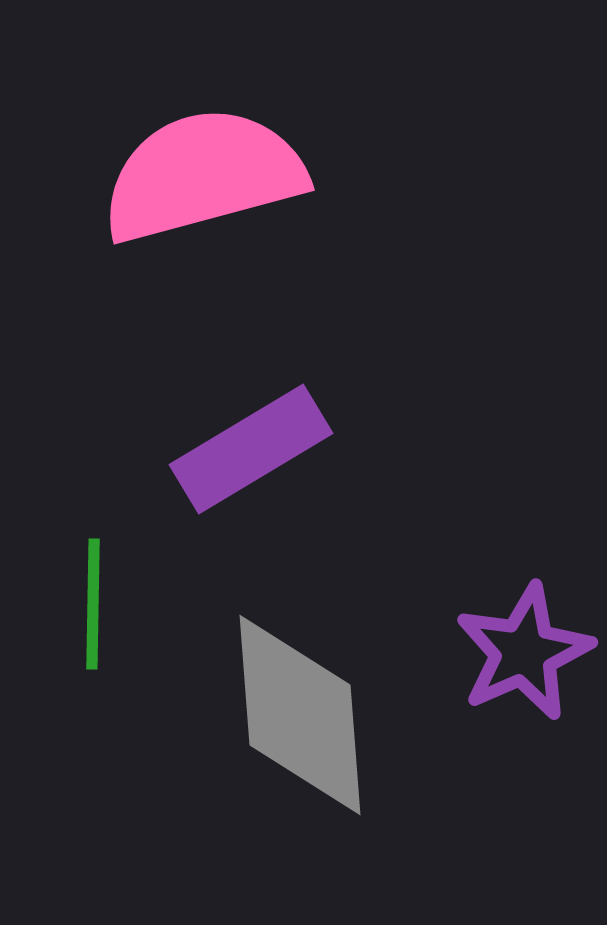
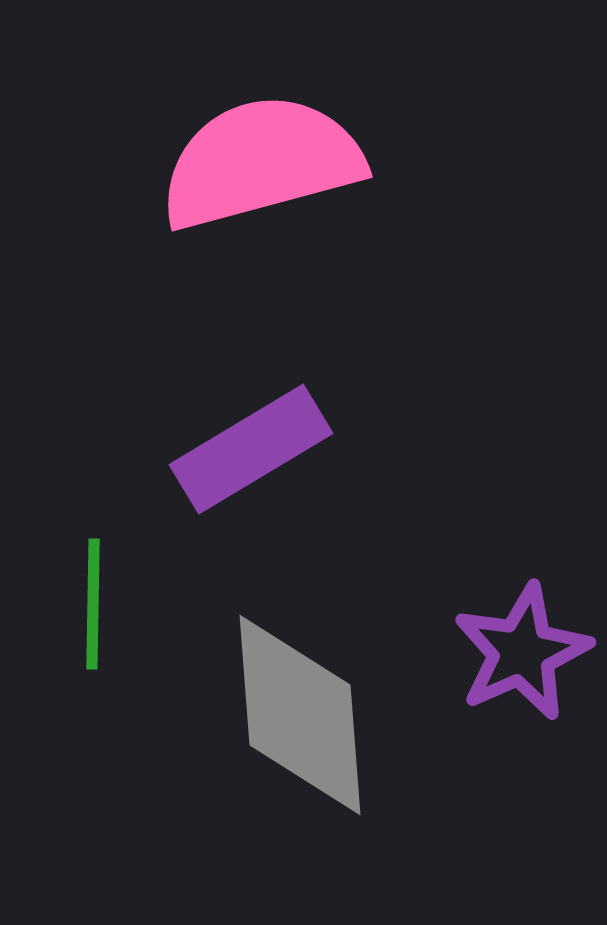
pink semicircle: moved 58 px right, 13 px up
purple star: moved 2 px left
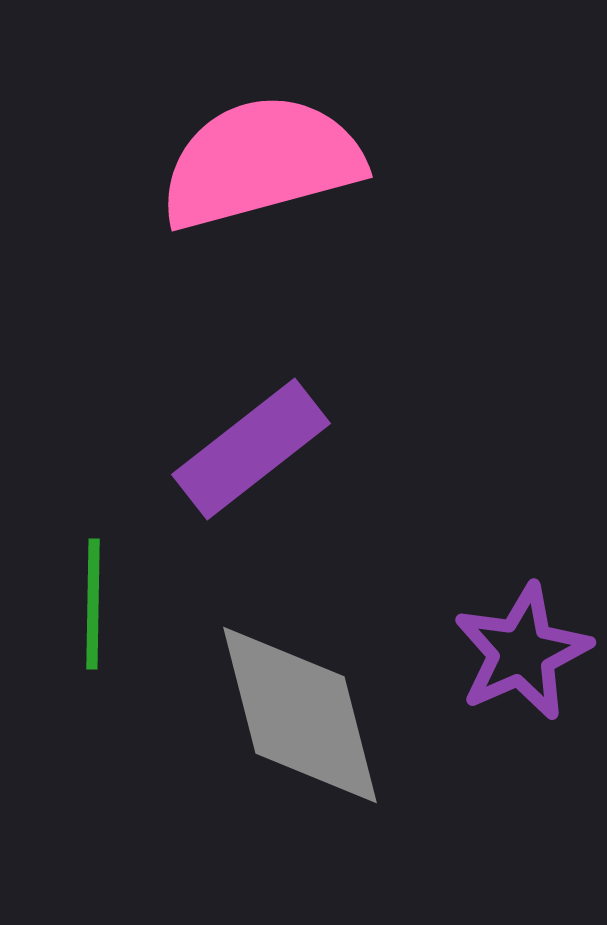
purple rectangle: rotated 7 degrees counterclockwise
gray diamond: rotated 10 degrees counterclockwise
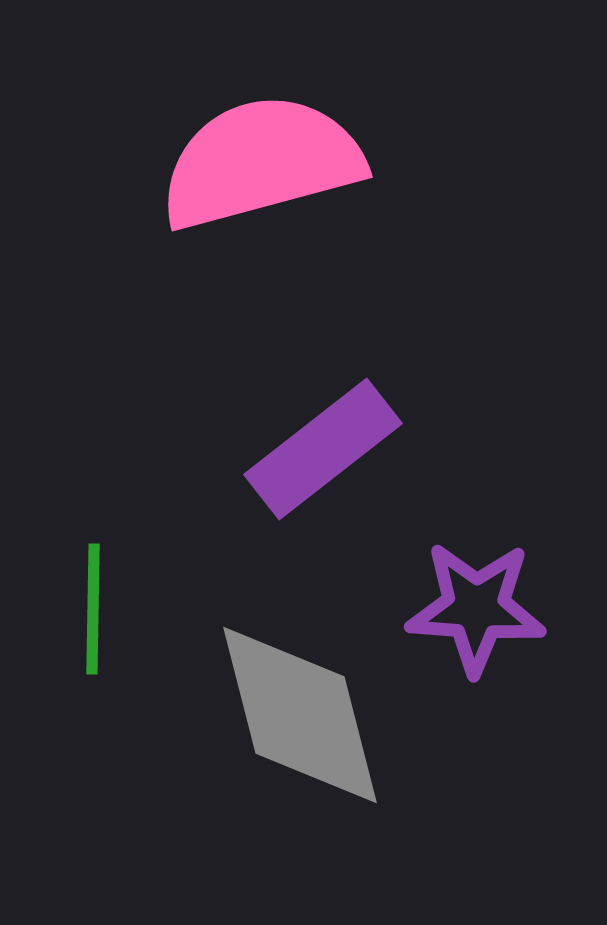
purple rectangle: moved 72 px right
green line: moved 5 px down
purple star: moved 46 px left, 44 px up; rotated 28 degrees clockwise
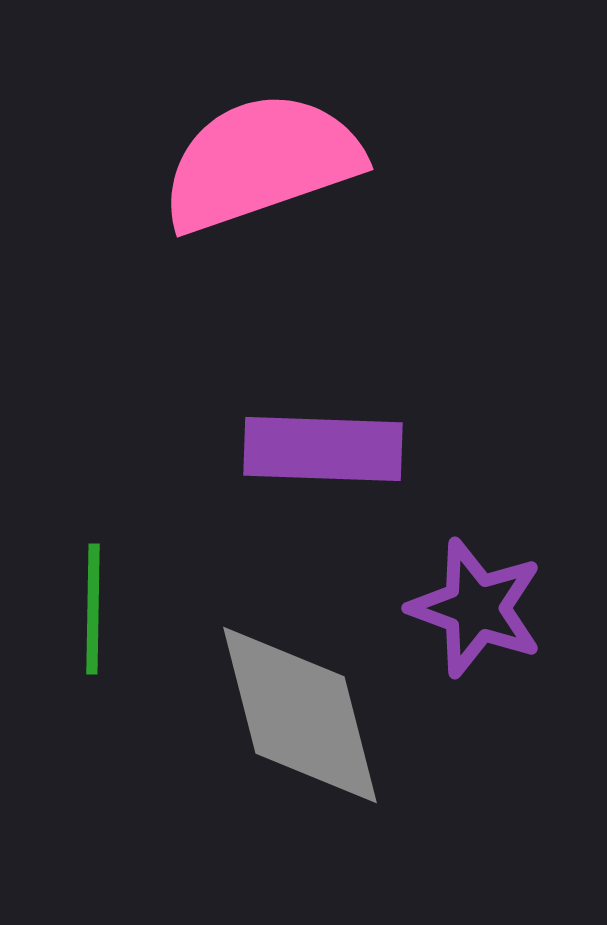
pink semicircle: rotated 4 degrees counterclockwise
purple rectangle: rotated 40 degrees clockwise
purple star: rotated 16 degrees clockwise
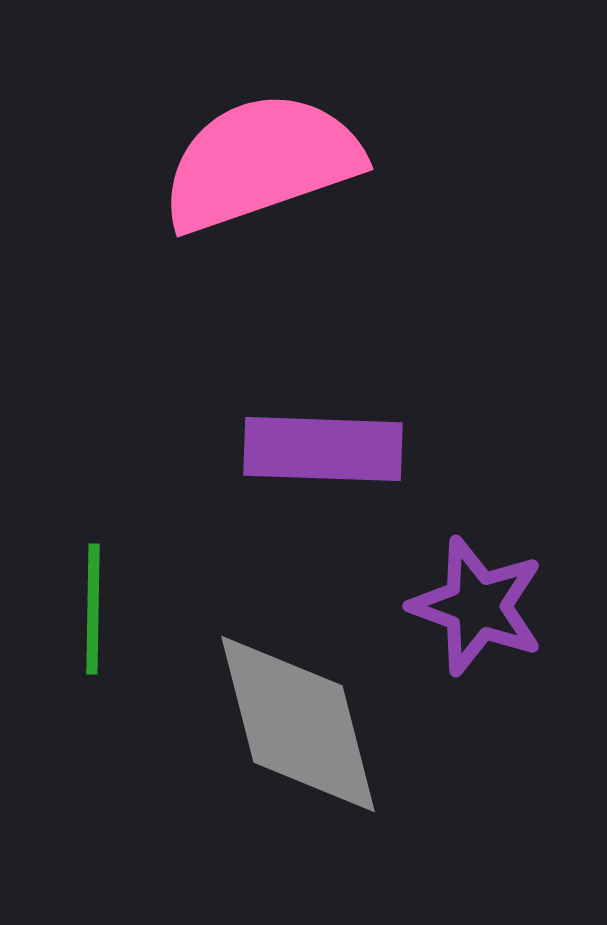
purple star: moved 1 px right, 2 px up
gray diamond: moved 2 px left, 9 px down
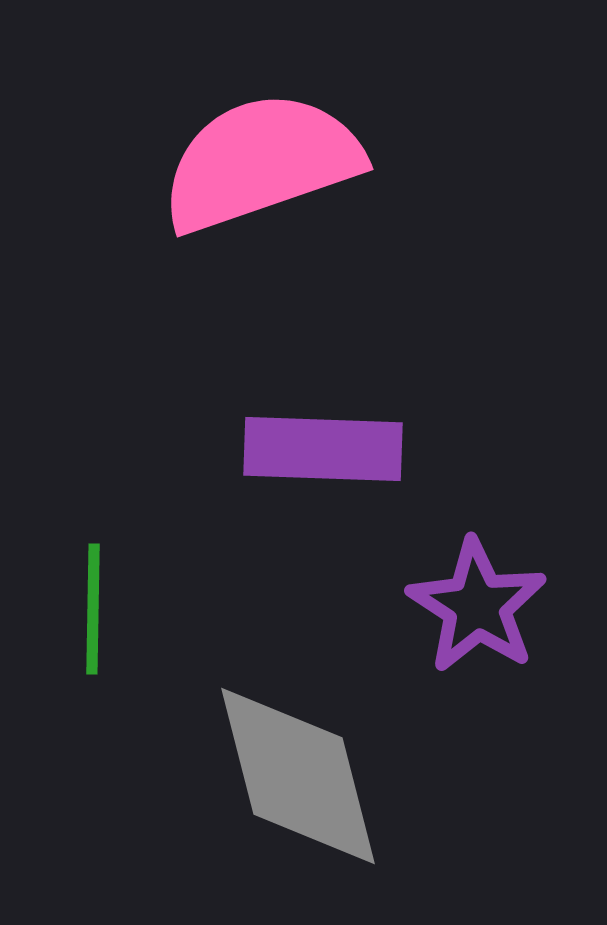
purple star: rotated 13 degrees clockwise
gray diamond: moved 52 px down
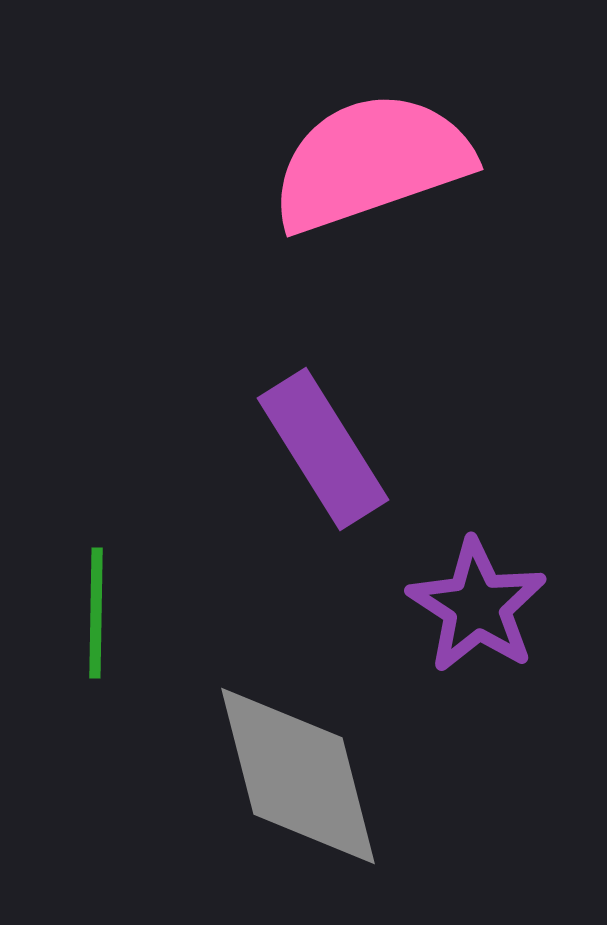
pink semicircle: moved 110 px right
purple rectangle: rotated 56 degrees clockwise
green line: moved 3 px right, 4 px down
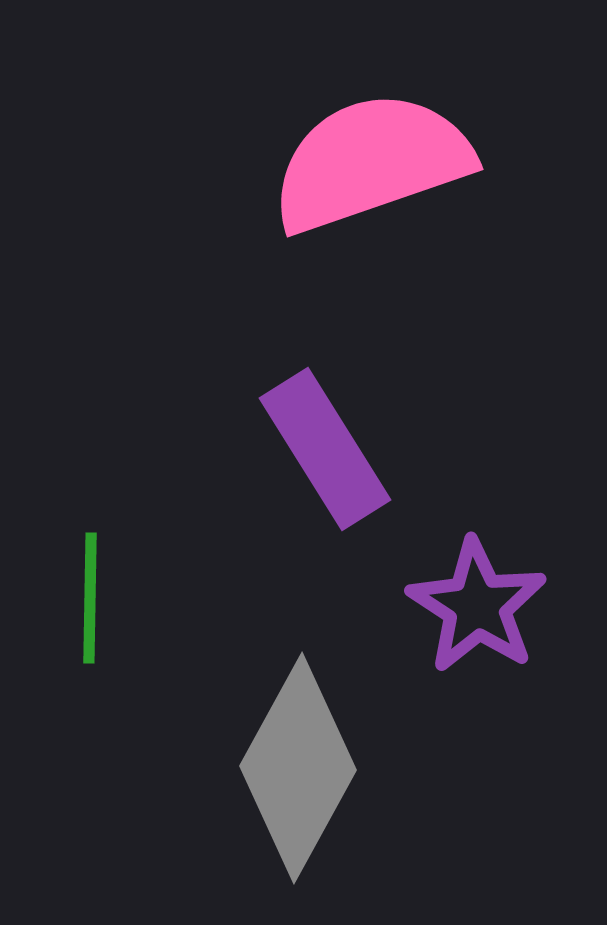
purple rectangle: moved 2 px right
green line: moved 6 px left, 15 px up
gray diamond: moved 8 px up; rotated 43 degrees clockwise
